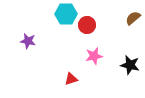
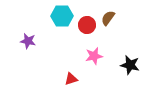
cyan hexagon: moved 4 px left, 2 px down
brown semicircle: moved 25 px left; rotated 14 degrees counterclockwise
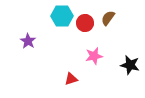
red circle: moved 2 px left, 2 px up
purple star: rotated 21 degrees clockwise
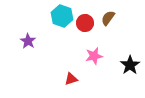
cyan hexagon: rotated 20 degrees clockwise
black star: rotated 24 degrees clockwise
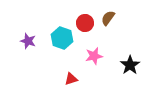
cyan hexagon: moved 22 px down
purple star: rotated 14 degrees counterclockwise
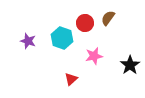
red triangle: rotated 24 degrees counterclockwise
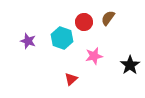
red circle: moved 1 px left, 1 px up
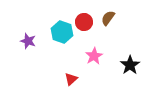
cyan hexagon: moved 6 px up
pink star: rotated 18 degrees counterclockwise
